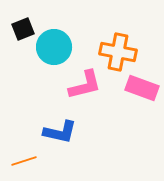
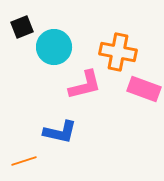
black square: moved 1 px left, 2 px up
pink rectangle: moved 2 px right, 1 px down
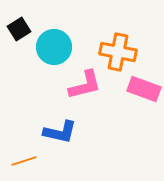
black square: moved 3 px left, 2 px down; rotated 10 degrees counterclockwise
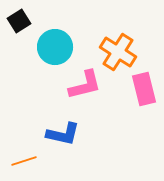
black square: moved 8 px up
cyan circle: moved 1 px right
orange cross: rotated 21 degrees clockwise
pink rectangle: rotated 56 degrees clockwise
blue L-shape: moved 3 px right, 2 px down
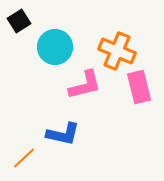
orange cross: moved 1 px left, 1 px up; rotated 9 degrees counterclockwise
pink rectangle: moved 5 px left, 2 px up
orange line: moved 3 px up; rotated 25 degrees counterclockwise
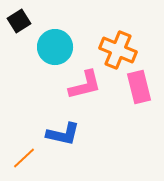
orange cross: moved 1 px right, 1 px up
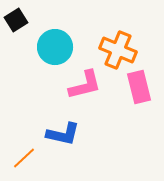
black square: moved 3 px left, 1 px up
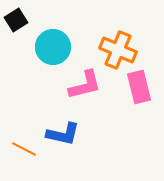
cyan circle: moved 2 px left
orange line: moved 9 px up; rotated 70 degrees clockwise
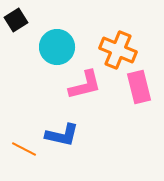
cyan circle: moved 4 px right
blue L-shape: moved 1 px left, 1 px down
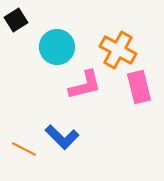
orange cross: rotated 6 degrees clockwise
blue L-shape: moved 2 px down; rotated 32 degrees clockwise
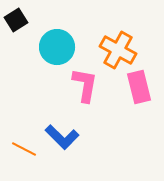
pink L-shape: rotated 66 degrees counterclockwise
